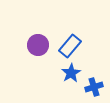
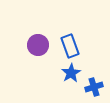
blue rectangle: rotated 60 degrees counterclockwise
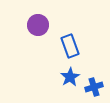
purple circle: moved 20 px up
blue star: moved 1 px left, 4 px down
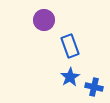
purple circle: moved 6 px right, 5 px up
blue cross: rotated 30 degrees clockwise
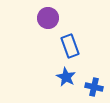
purple circle: moved 4 px right, 2 px up
blue star: moved 4 px left; rotated 12 degrees counterclockwise
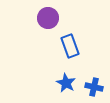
blue star: moved 6 px down
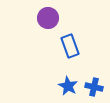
blue star: moved 2 px right, 3 px down
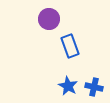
purple circle: moved 1 px right, 1 px down
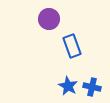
blue rectangle: moved 2 px right
blue cross: moved 2 px left
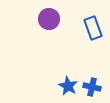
blue rectangle: moved 21 px right, 18 px up
